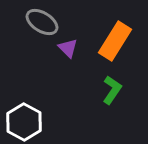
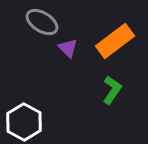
orange rectangle: rotated 21 degrees clockwise
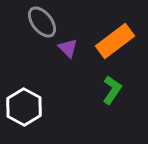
gray ellipse: rotated 20 degrees clockwise
white hexagon: moved 15 px up
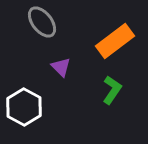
purple triangle: moved 7 px left, 19 px down
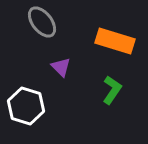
orange rectangle: rotated 54 degrees clockwise
white hexagon: moved 2 px right, 1 px up; rotated 12 degrees counterclockwise
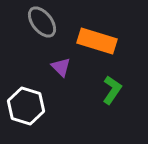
orange rectangle: moved 18 px left
